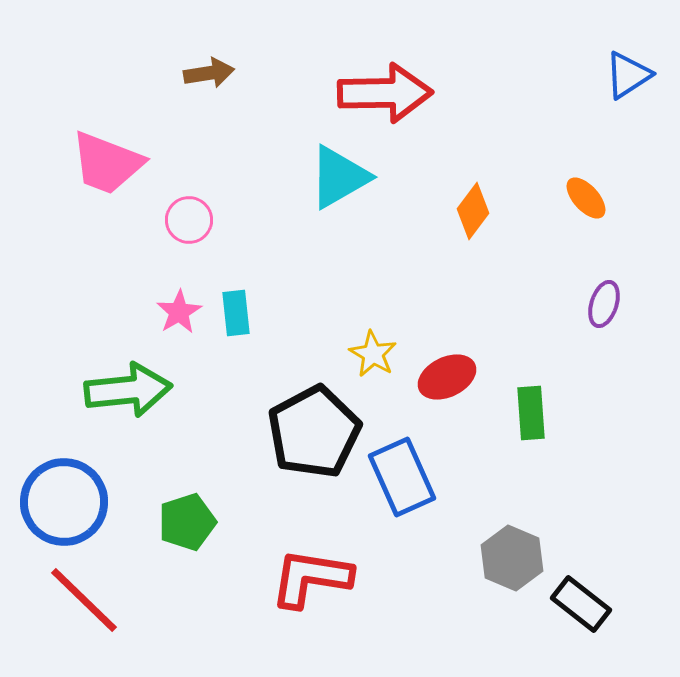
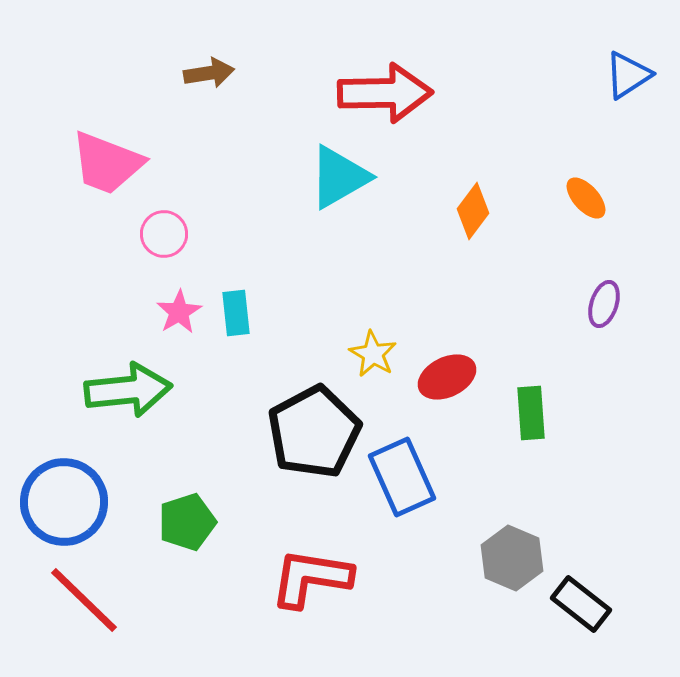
pink circle: moved 25 px left, 14 px down
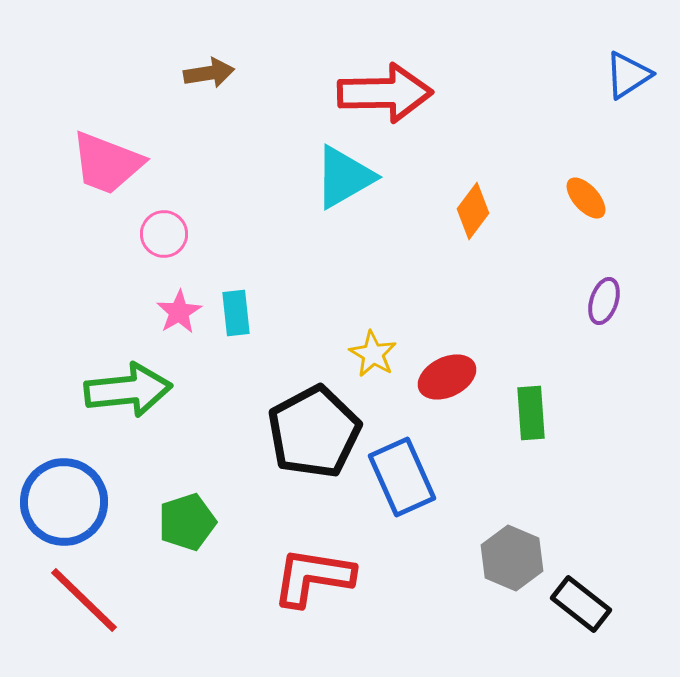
cyan triangle: moved 5 px right
purple ellipse: moved 3 px up
red L-shape: moved 2 px right, 1 px up
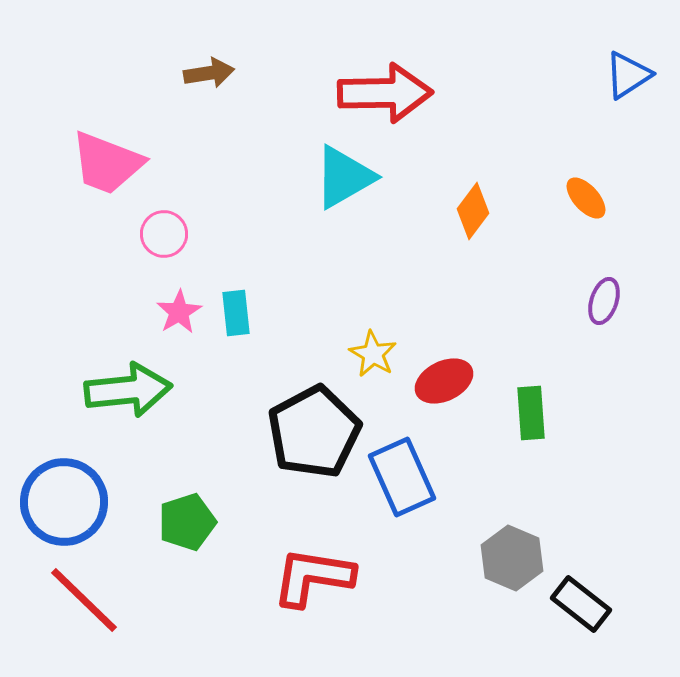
red ellipse: moved 3 px left, 4 px down
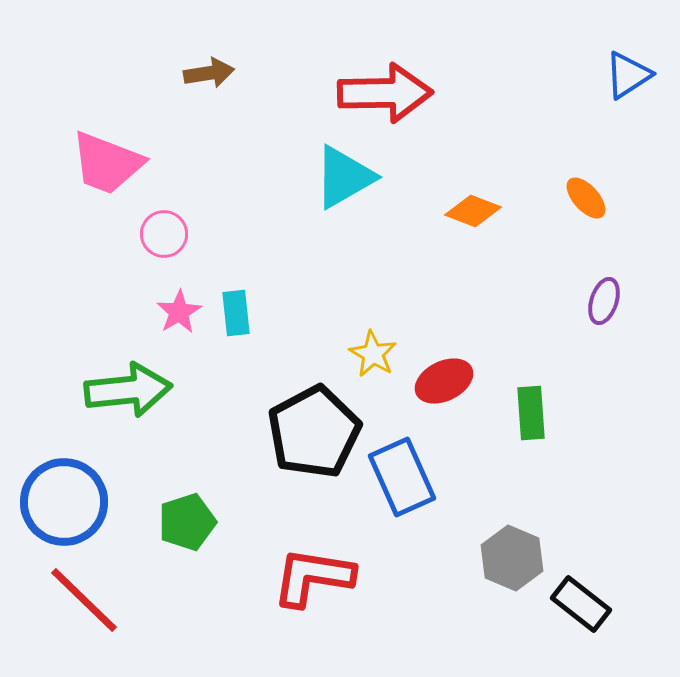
orange diamond: rotated 74 degrees clockwise
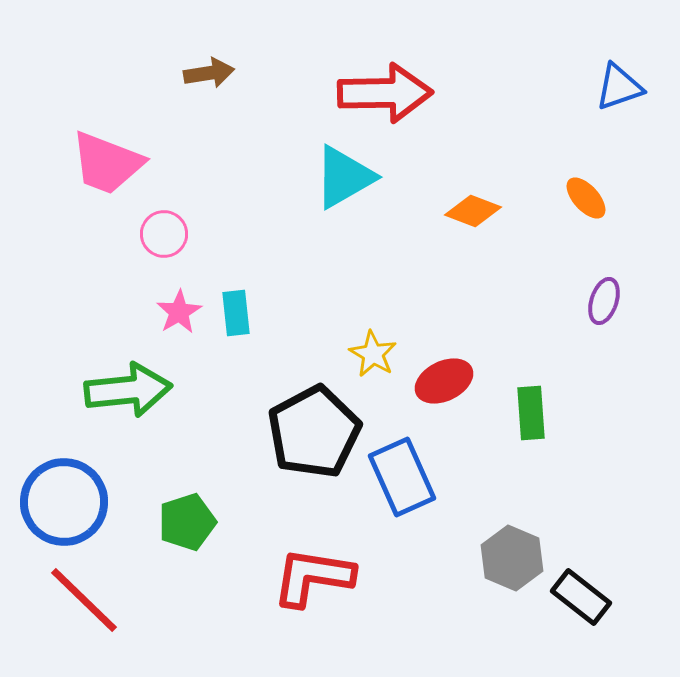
blue triangle: moved 9 px left, 12 px down; rotated 14 degrees clockwise
black rectangle: moved 7 px up
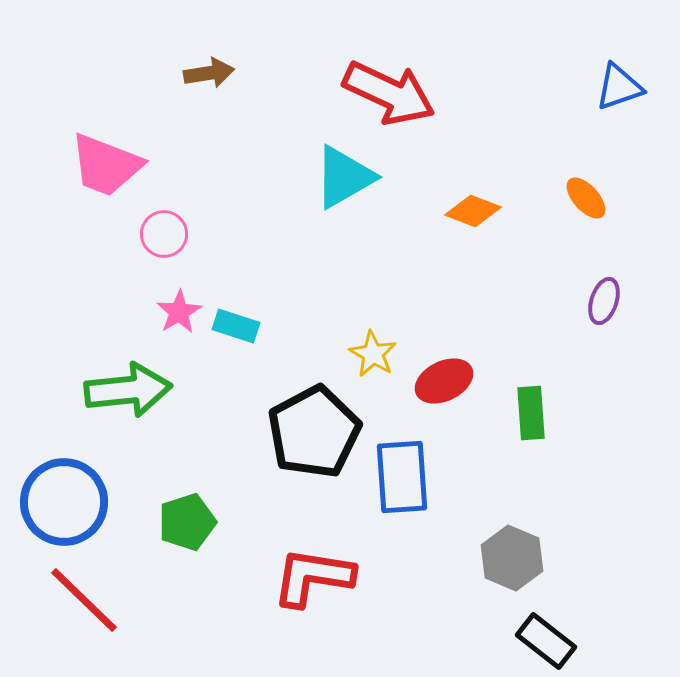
red arrow: moved 4 px right; rotated 26 degrees clockwise
pink trapezoid: moved 1 px left, 2 px down
cyan rectangle: moved 13 px down; rotated 66 degrees counterclockwise
blue rectangle: rotated 20 degrees clockwise
black rectangle: moved 35 px left, 44 px down
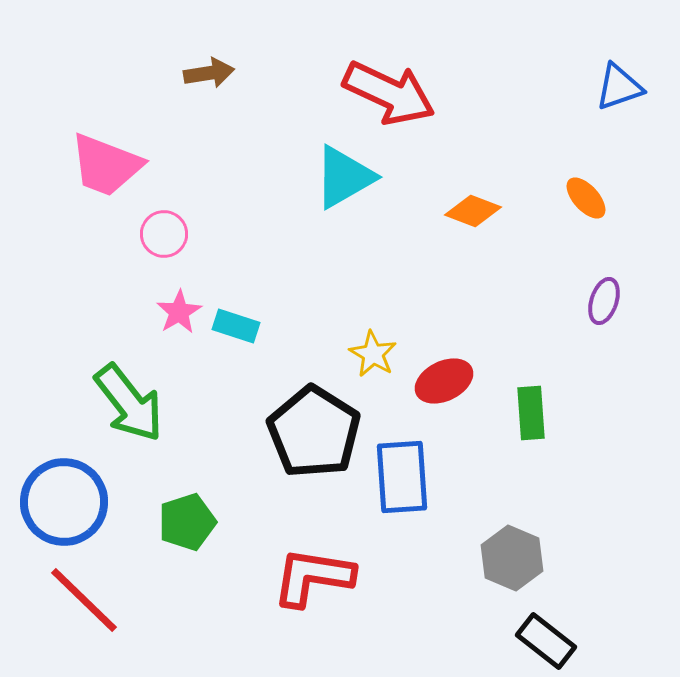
green arrow: moved 1 px right, 13 px down; rotated 58 degrees clockwise
black pentagon: rotated 12 degrees counterclockwise
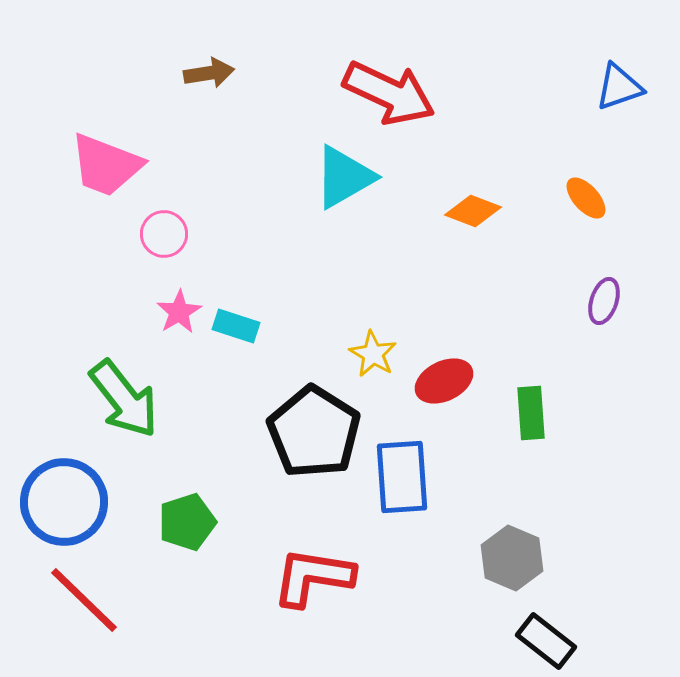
green arrow: moved 5 px left, 4 px up
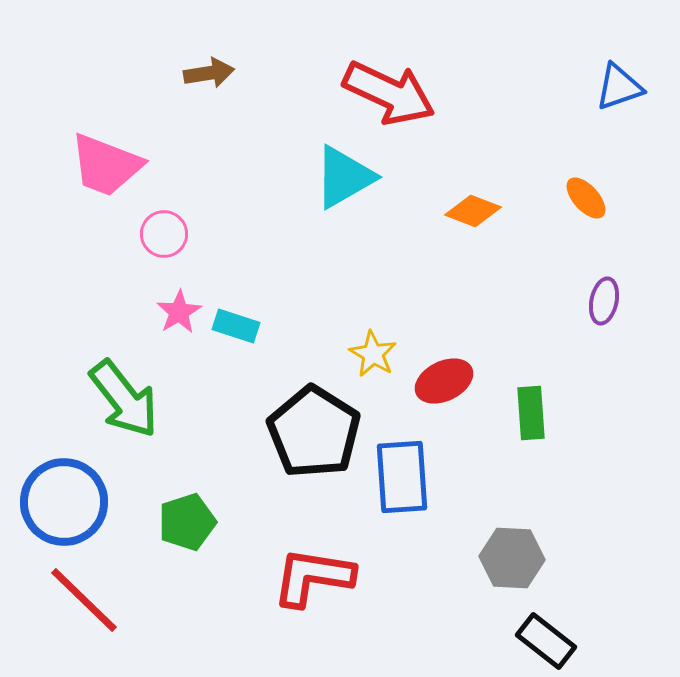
purple ellipse: rotated 6 degrees counterclockwise
gray hexagon: rotated 20 degrees counterclockwise
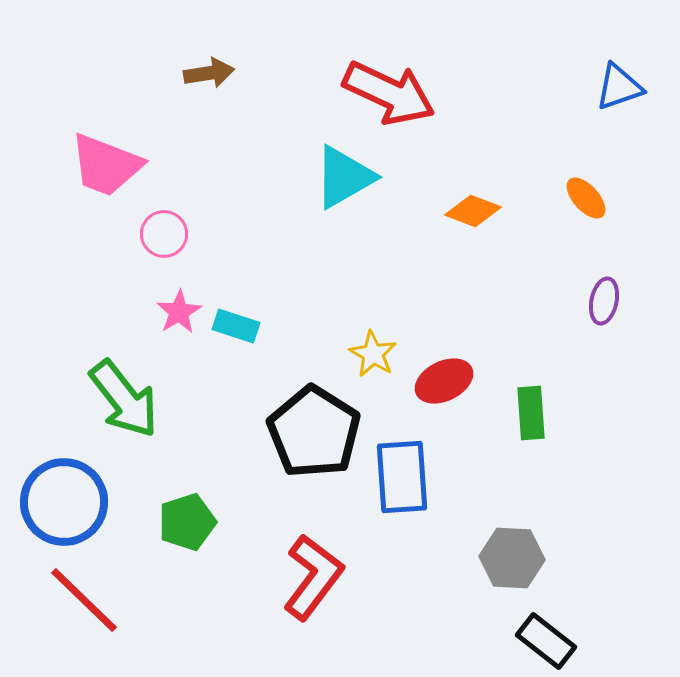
red L-shape: rotated 118 degrees clockwise
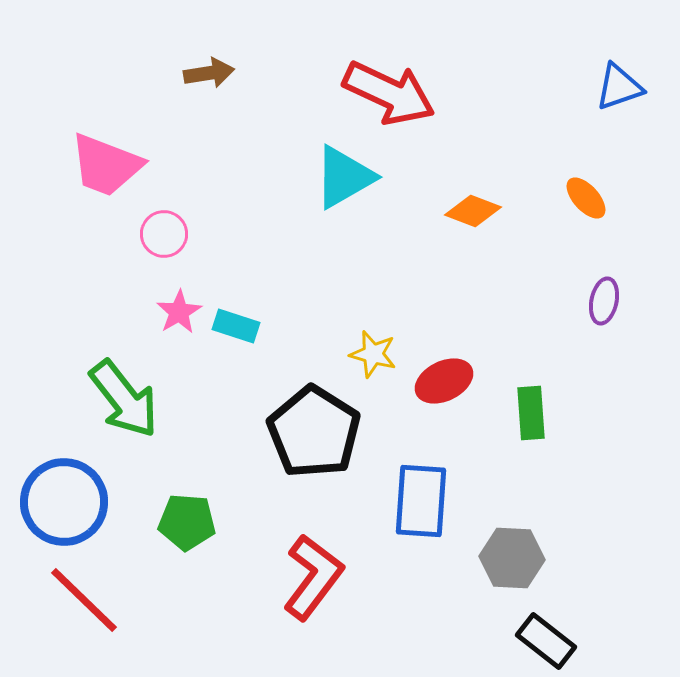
yellow star: rotated 15 degrees counterclockwise
blue rectangle: moved 19 px right, 24 px down; rotated 8 degrees clockwise
green pentagon: rotated 22 degrees clockwise
